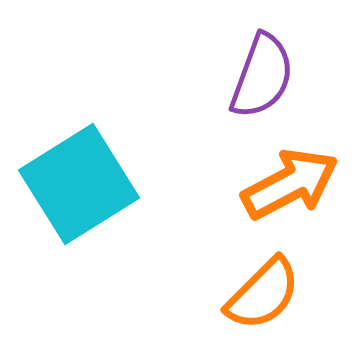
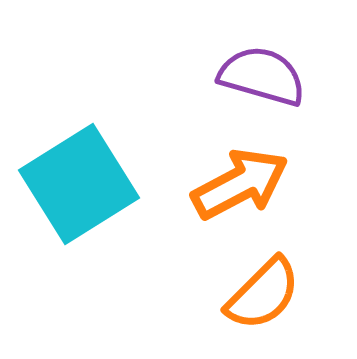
purple semicircle: rotated 94 degrees counterclockwise
orange arrow: moved 50 px left
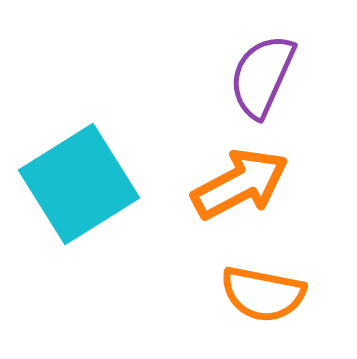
purple semicircle: rotated 82 degrees counterclockwise
orange semicircle: rotated 56 degrees clockwise
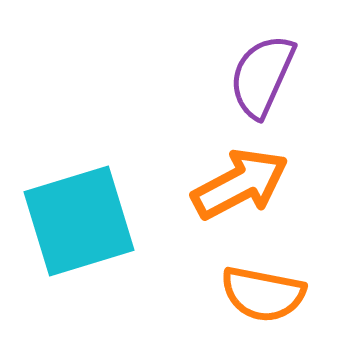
cyan square: moved 37 px down; rotated 15 degrees clockwise
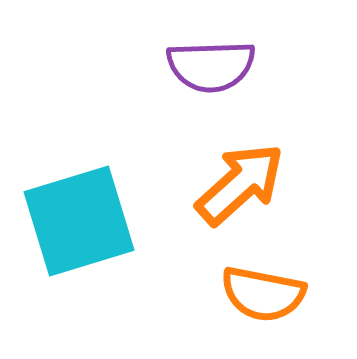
purple semicircle: moved 51 px left, 10 px up; rotated 116 degrees counterclockwise
orange arrow: rotated 14 degrees counterclockwise
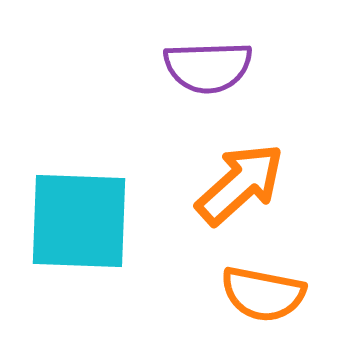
purple semicircle: moved 3 px left, 1 px down
cyan square: rotated 19 degrees clockwise
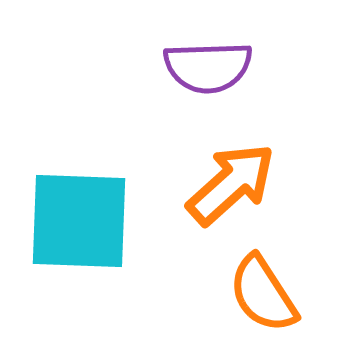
orange arrow: moved 9 px left
orange semicircle: rotated 46 degrees clockwise
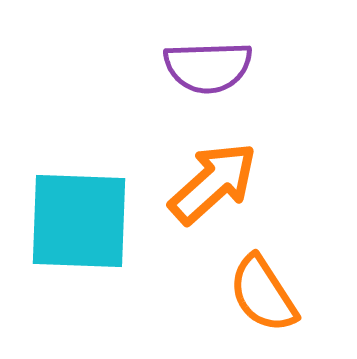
orange arrow: moved 18 px left, 1 px up
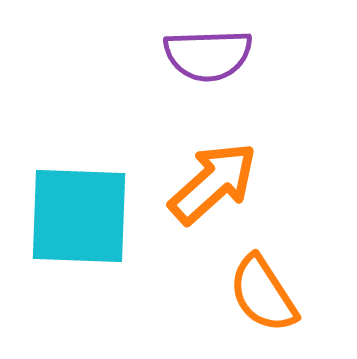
purple semicircle: moved 12 px up
cyan square: moved 5 px up
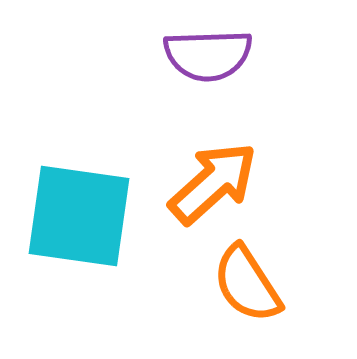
cyan square: rotated 6 degrees clockwise
orange semicircle: moved 16 px left, 10 px up
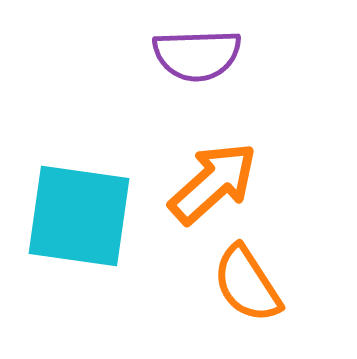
purple semicircle: moved 11 px left
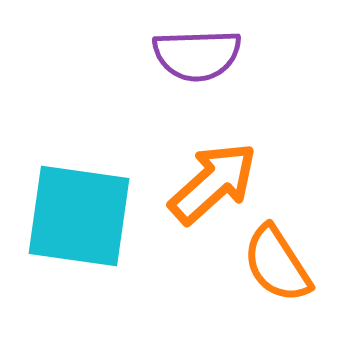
orange semicircle: moved 30 px right, 20 px up
